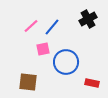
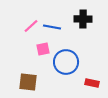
black cross: moved 5 px left; rotated 30 degrees clockwise
blue line: rotated 60 degrees clockwise
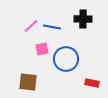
pink square: moved 1 px left
blue circle: moved 3 px up
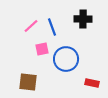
blue line: rotated 60 degrees clockwise
